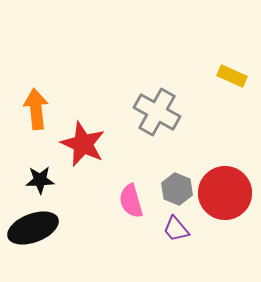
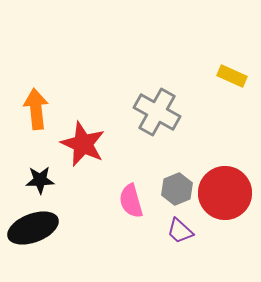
gray hexagon: rotated 16 degrees clockwise
purple trapezoid: moved 4 px right, 2 px down; rotated 8 degrees counterclockwise
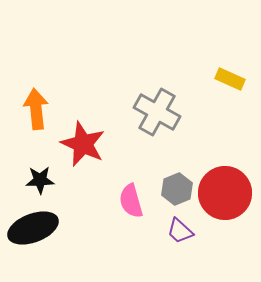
yellow rectangle: moved 2 px left, 3 px down
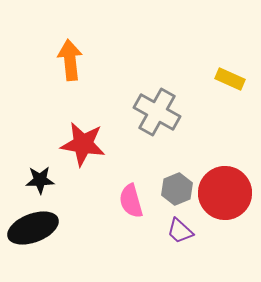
orange arrow: moved 34 px right, 49 px up
red star: rotated 15 degrees counterclockwise
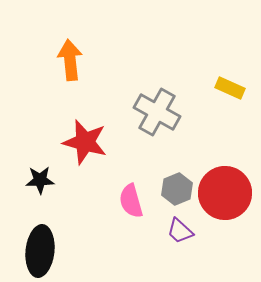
yellow rectangle: moved 9 px down
red star: moved 2 px right, 2 px up; rotated 6 degrees clockwise
black ellipse: moved 7 px right, 23 px down; rotated 63 degrees counterclockwise
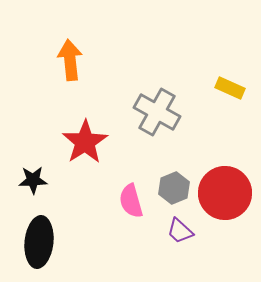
red star: rotated 24 degrees clockwise
black star: moved 7 px left
gray hexagon: moved 3 px left, 1 px up
black ellipse: moved 1 px left, 9 px up
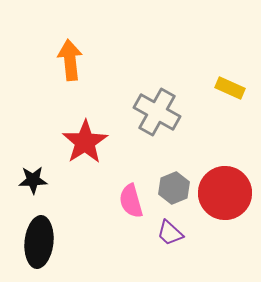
purple trapezoid: moved 10 px left, 2 px down
